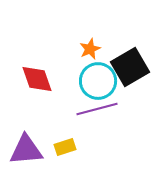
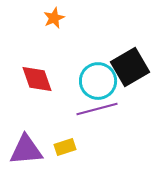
orange star: moved 36 px left, 31 px up
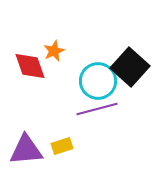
orange star: moved 33 px down
black square: rotated 18 degrees counterclockwise
red diamond: moved 7 px left, 13 px up
yellow rectangle: moved 3 px left, 1 px up
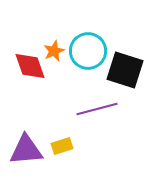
black square: moved 5 px left, 3 px down; rotated 24 degrees counterclockwise
cyan circle: moved 10 px left, 30 px up
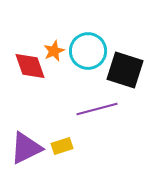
purple triangle: moved 2 px up; rotated 21 degrees counterclockwise
